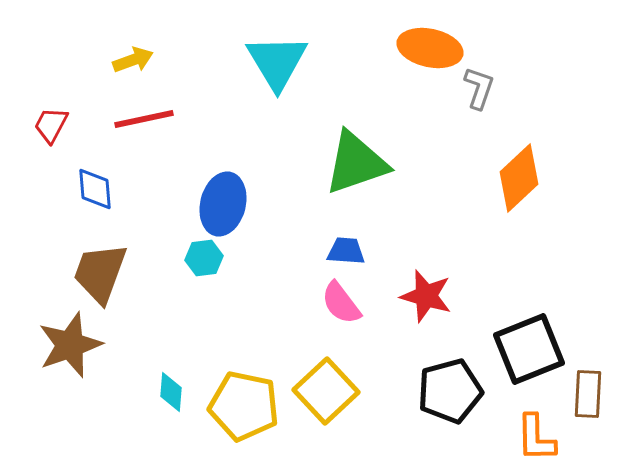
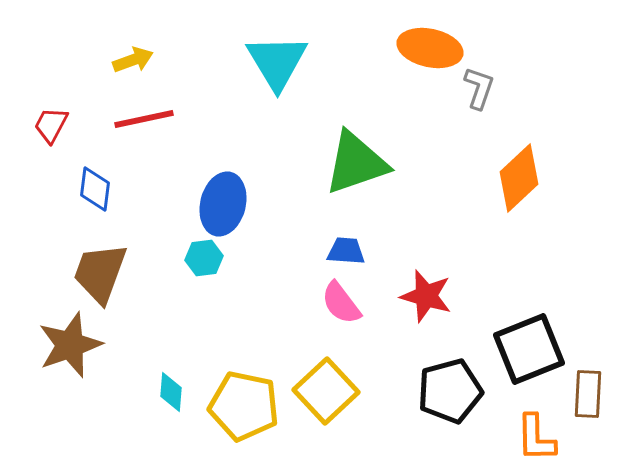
blue diamond: rotated 12 degrees clockwise
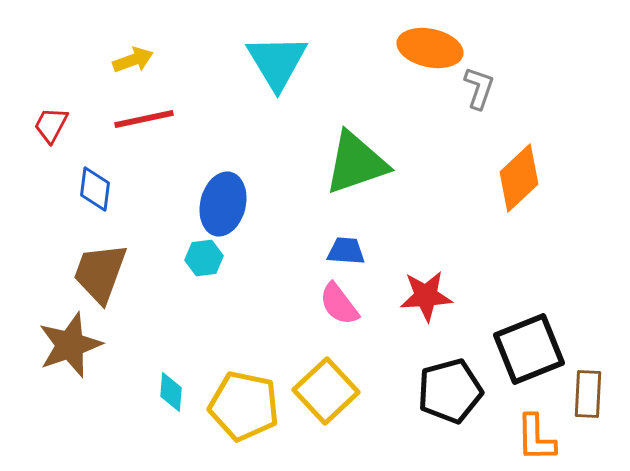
red star: rotated 20 degrees counterclockwise
pink semicircle: moved 2 px left, 1 px down
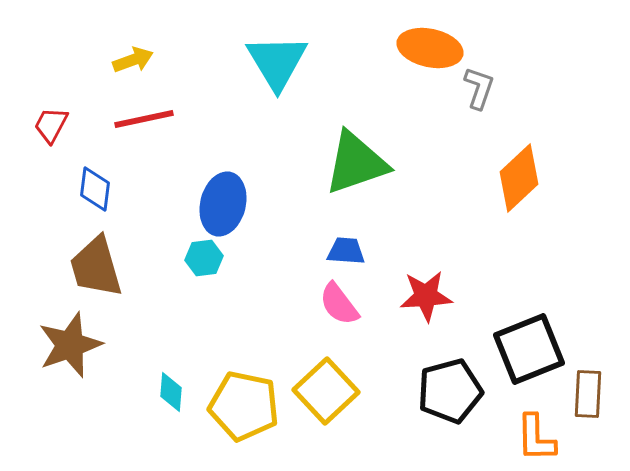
brown trapezoid: moved 4 px left, 6 px up; rotated 36 degrees counterclockwise
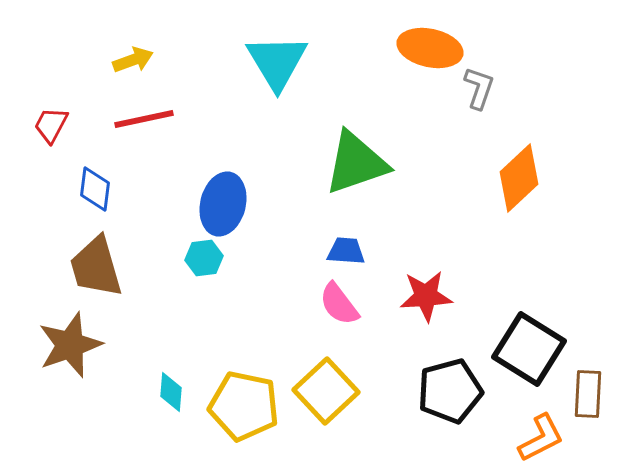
black square: rotated 36 degrees counterclockwise
orange L-shape: moved 5 px right; rotated 116 degrees counterclockwise
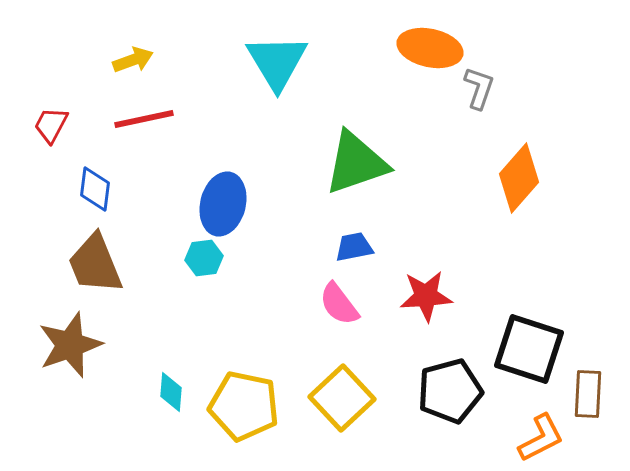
orange diamond: rotated 6 degrees counterclockwise
blue trapezoid: moved 8 px right, 4 px up; rotated 15 degrees counterclockwise
brown trapezoid: moved 1 px left, 3 px up; rotated 6 degrees counterclockwise
black square: rotated 14 degrees counterclockwise
yellow square: moved 16 px right, 7 px down
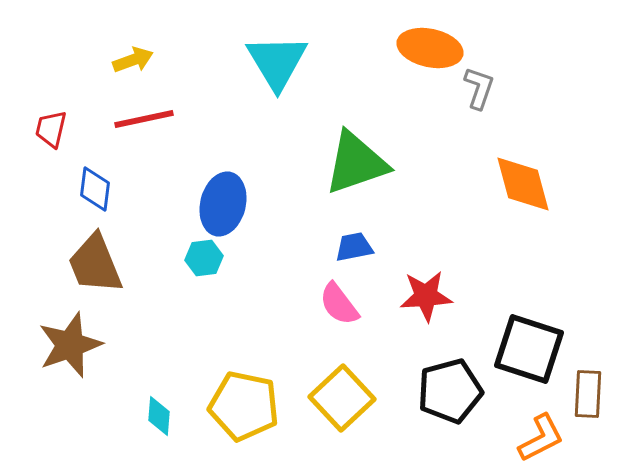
red trapezoid: moved 4 px down; rotated 15 degrees counterclockwise
orange diamond: moved 4 px right, 6 px down; rotated 56 degrees counterclockwise
cyan diamond: moved 12 px left, 24 px down
